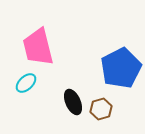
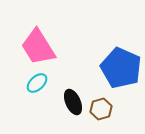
pink trapezoid: rotated 18 degrees counterclockwise
blue pentagon: rotated 21 degrees counterclockwise
cyan ellipse: moved 11 px right
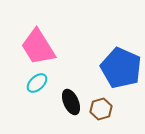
black ellipse: moved 2 px left
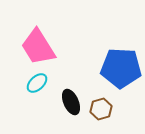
blue pentagon: rotated 21 degrees counterclockwise
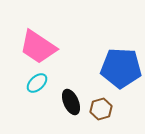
pink trapezoid: rotated 24 degrees counterclockwise
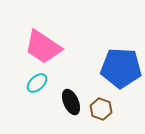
pink trapezoid: moved 5 px right
brown hexagon: rotated 25 degrees counterclockwise
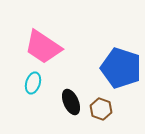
blue pentagon: rotated 15 degrees clockwise
cyan ellipse: moved 4 px left; rotated 30 degrees counterclockwise
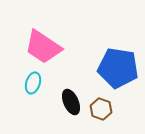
blue pentagon: moved 3 px left; rotated 9 degrees counterclockwise
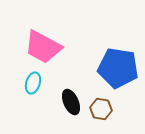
pink trapezoid: rotated 6 degrees counterclockwise
brown hexagon: rotated 10 degrees counterclockwise
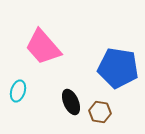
pink trapezoid: rotated 21 degrees clockwise
cyan ellipse: moved 15 px left, 8 px down
brown hexagon: moved 1 px left, 3 px down
